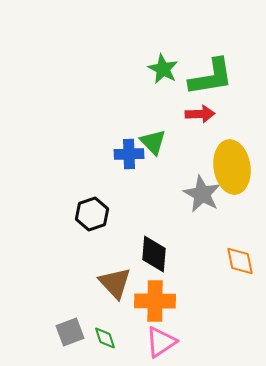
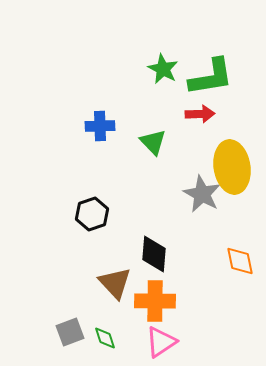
blue cross: moved 29 px left, 28 px up
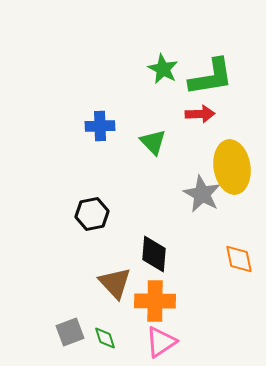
black hexagon: rotated 8 degrees clockwise
orange diamond: moved 1 px left, 2 px up
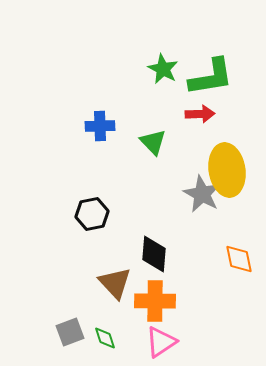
yellow ellipse: moved 5 px left, 3 px down
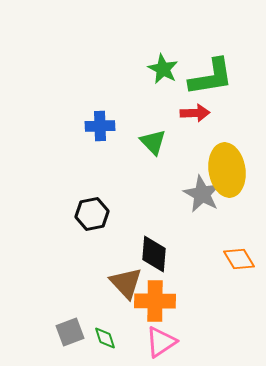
red arrow: moved 5 px left, 1 px up
orange diamond: rotated 20 degrees counterclockwise
brown triangle: moved 11 px right
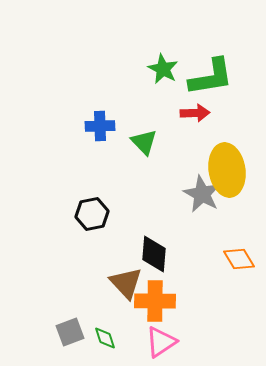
green triangle: moved 9 px left
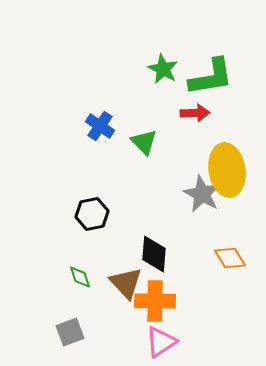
blue cross: rotated 36 degrees clockwise
orange diamond: moved 9 px left, 1 px up
green diamond: moved 25 px left, 61 px up
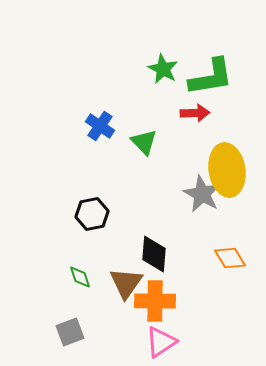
brown triangle: rotated 18 degrees clockwise
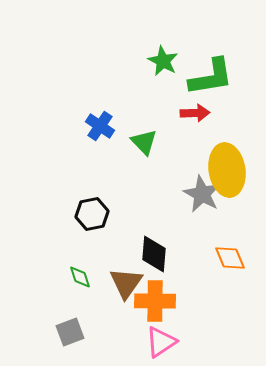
green star: moved 8 px up
orange diamond: rotated 8 degrees clockwise
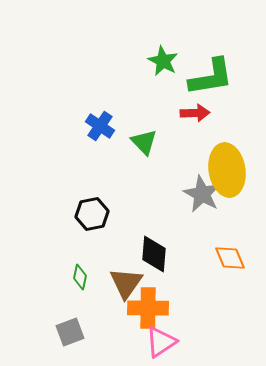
green diamond: rotated 30 degrees clockwise
orange cross: moved 7 px left, 7 px down
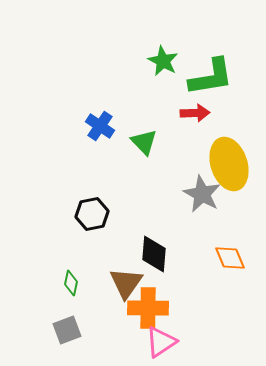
yellow ellipse: moved 2 px right, 6 px up; rotated 9 degrees counterclockwise
green diamond: moved 9 px left, 6 px down
gray square: moved 3 px left, 2 px up
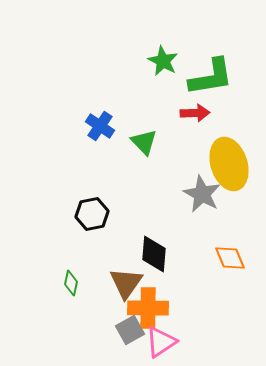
gray square: moved 63 px right; rotated 8 degrees counterclockwise
